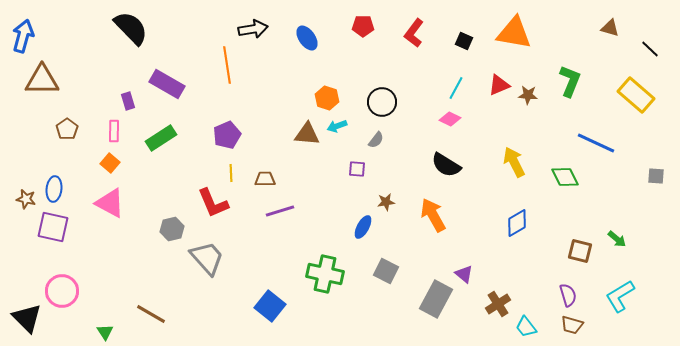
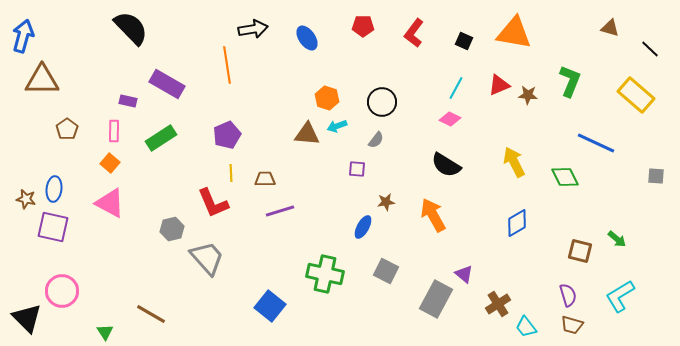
purple rectangle at (128, 101): rotated 60 degrees counterclockwise
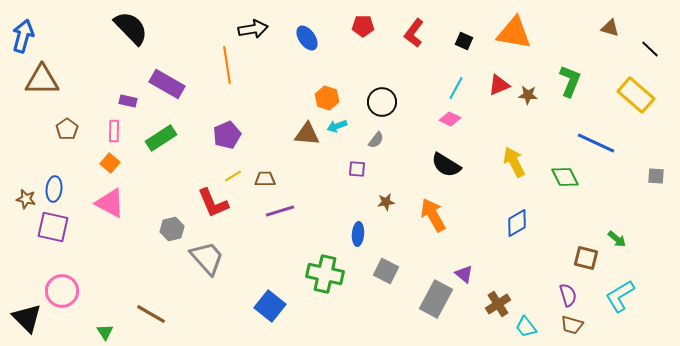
yellow line at (231, 173): moved 2 px right, 3 px down; rotated 60 degrees clockwise
blue ellipse at (363, 227): moved 5 px left, 7 px down; rotated 25 degrees counterclockwise
brown square at (580, 251): moved 6 px right, 7 px down
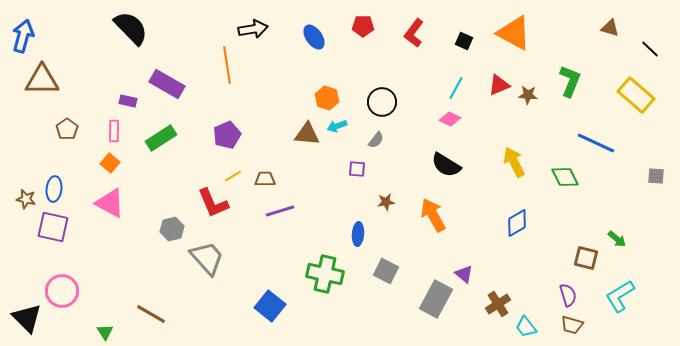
orange triangle at (514, 33): rotated 18 degrees clockwise
blue ellipse at (307, 38): moved 7 px right, 1 px up
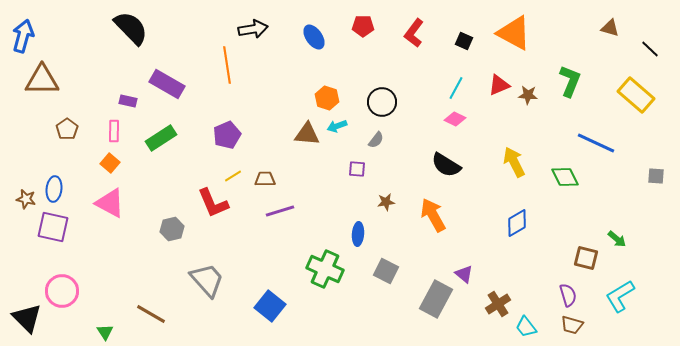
pink diamond at (450, 119): moved 5 px right
gray trapezoid at (207, 258): moved 22 px down
green cross at (325, 274): moved 5 px up; rotated 12 degrees clockwise
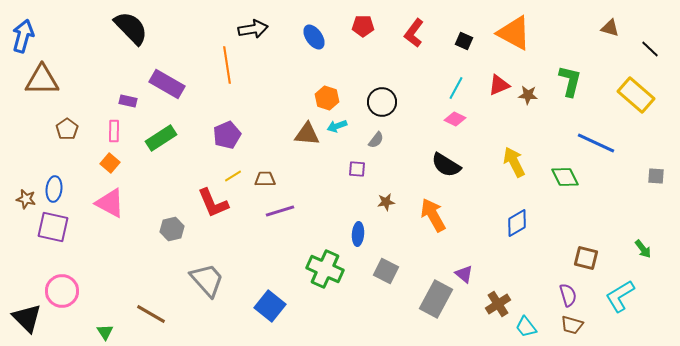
green L-shape at (570, 81): rotated 8 degrees counterclockwise
green arrow at (617, 239): moved 26 px right, 10 px down; rotated 12 degrees clockwise
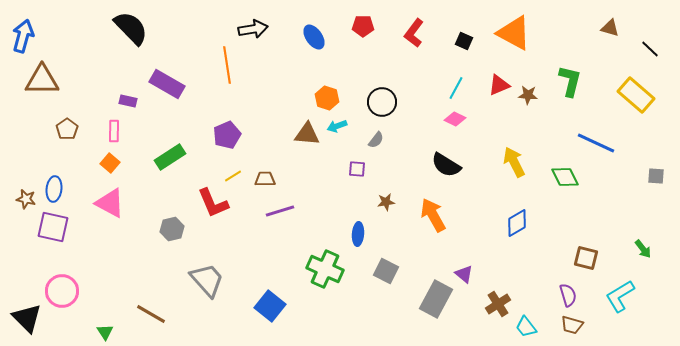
green rectangle at (161, 138): moved 9 px right, 19 px down
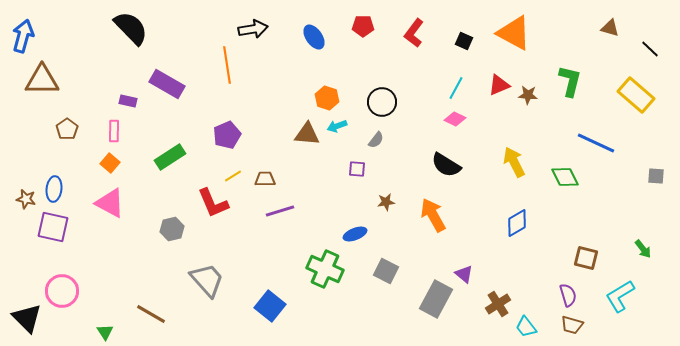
blue ellipse at (358, 234): moved 3 px left; rotated 65 degrees clockwise
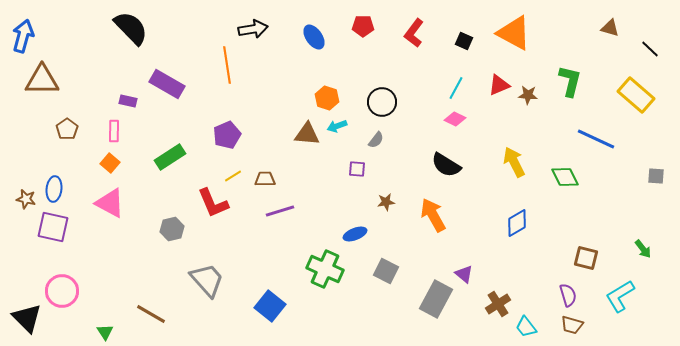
blue line at (596, 143): moved 4 px up
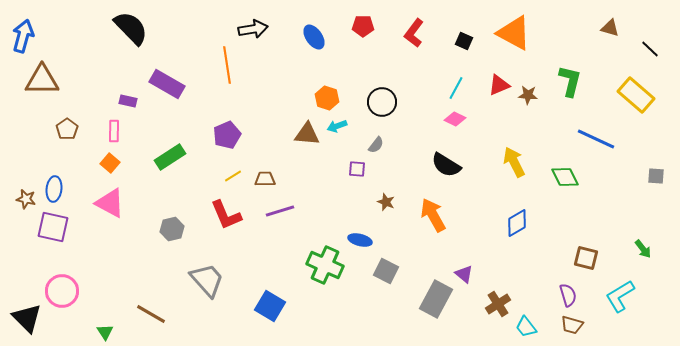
gray semicircle at (376, 140): moved 5 px down
brown star at (386, 202): rotated 30 degrees clockwise
red L-shape at (213, 203): moved 13 px right, 12 px down
blue ellipse at (355, 234): moved 5 px right, 6 px down; rotated 35 degrees clockwise
green cross at (325, 269): moved 4 px up
blue square at (270, 306): rotated 8 degrees counterclockwise
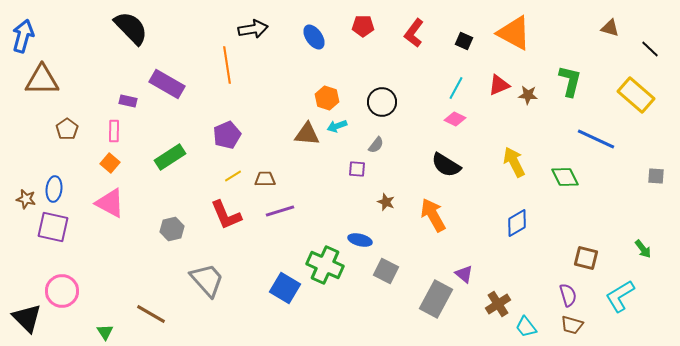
blue square at (270, 306): moved 15 px right, 18 px up
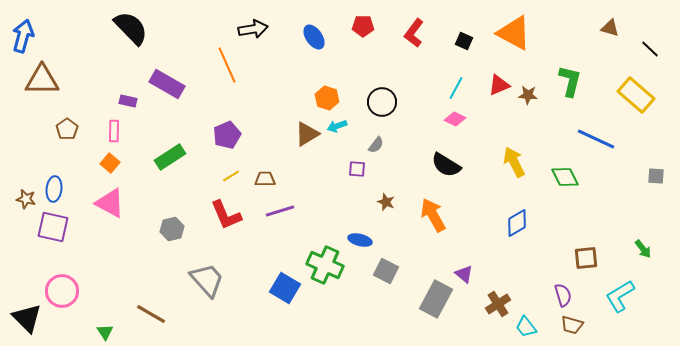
orange line at (227, 65): rotated 15 degrees counterclockwise
brown triangle at (307, 134): rotated 36 degrees counterclockwise
yellow line at (233, 176): moved 2 px left
brown square at (586, 258): rotated 20 degrees counterclockwise
purple semicircle at (568, 295): moved 5 px left
